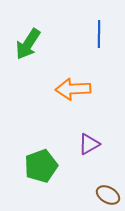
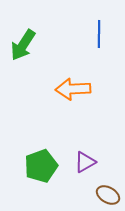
green arrow: moved 5 px left, 1 px down
purple triangle: moved 4 px left, 18 px down
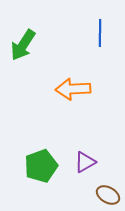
blue line: moved 1 px right, 1 px up
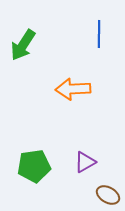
blue line: moved 1 px left, 1 px down
green pentagon: moved 7 px left; rotated 12 degrees clockwise
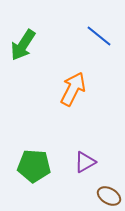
blue line: moved 2 px down; rotated 52 degrees counterclockwise
orange arrow: rotated 120 degrees clockwise
green pentagon: rotated 12 degrees clockwise
brown ellipse: moved 1 px right, 1 px down
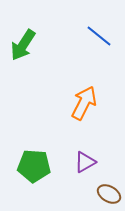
orange arrow: moved 11 px right, 14 px down
brown ellipse: moved 2 px up
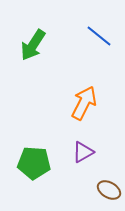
green arrow: moved 10 px right
purple triangle: moved 2 px left, 10 px up
green pentagon: moved 3 px up
brown ellipse: moved 4 px up
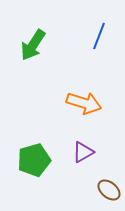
blue line: rotated 72 degrees clockwise
orange arrow: rotated 80 degrees clockwise
green pentagon: moved 3 px up; rotated 20 degrees counterclockwise
brown ellipse: rotated 10 degrees clockwise
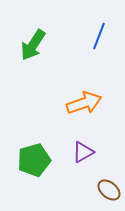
orange arrow: rotated 36 degrees counterclockwise
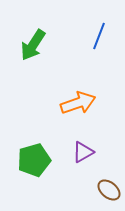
orange arrow: moved 6 px left
